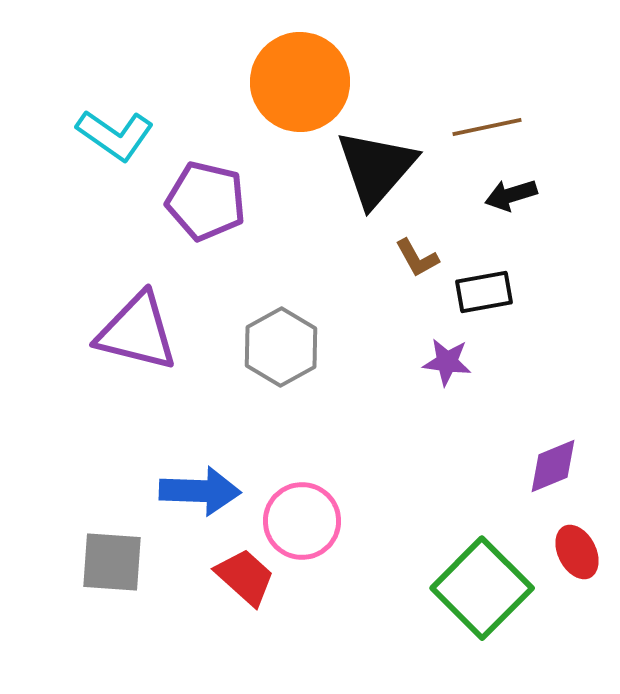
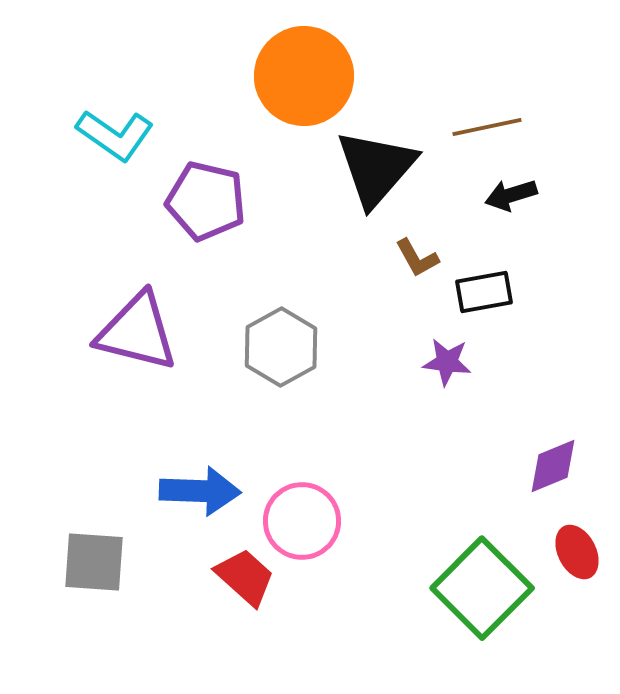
orange circle: moved 4 px right, 6 px up
gray square: moved 18 px left
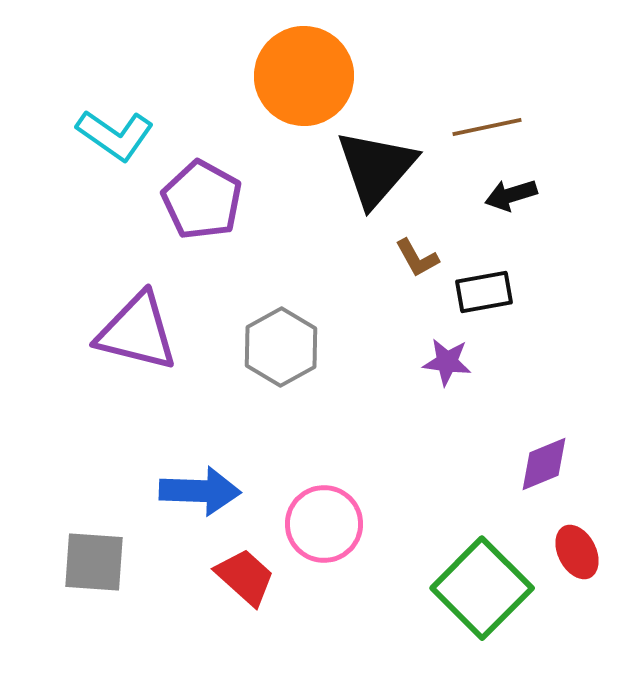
purple pentagon: moved 4 px left, 1 px up; rotated 16 degrees clockwise
purple diamond: moved 9 px left, 2 px up
pink circle: moved 22 px right, 3 px down
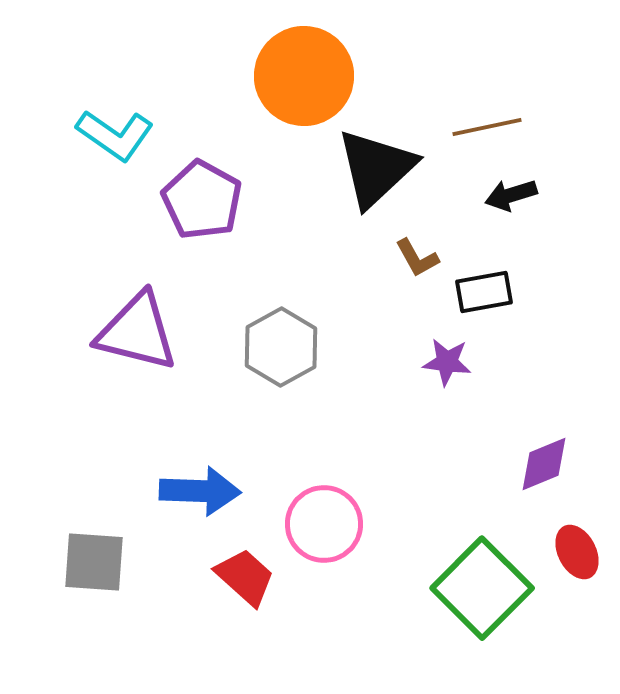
black triangle: rotated 6 degrees clockwise
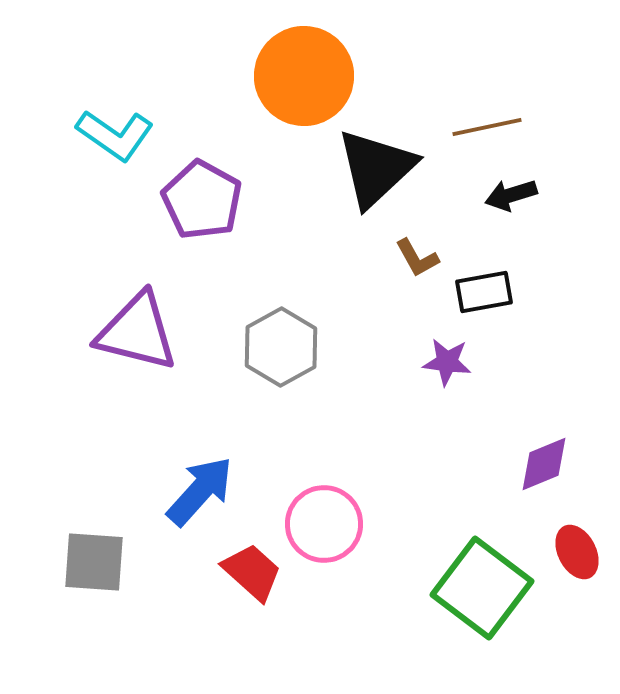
blue arrow: rotated 50 degrees counterclockwise
red trapezoid: moved 7 px right, 5 px up
green square: rotated 8 degrees counterclockwise
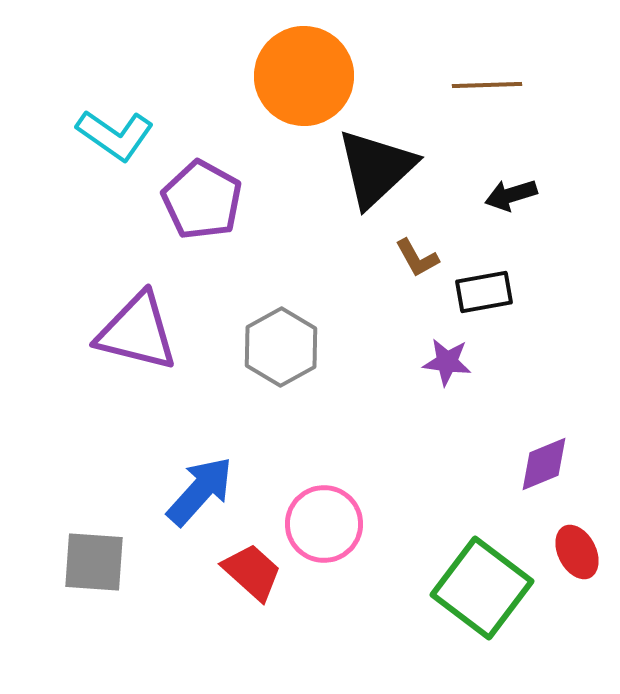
brown line: moved 42 px up; rotated 10 degrees clockwise
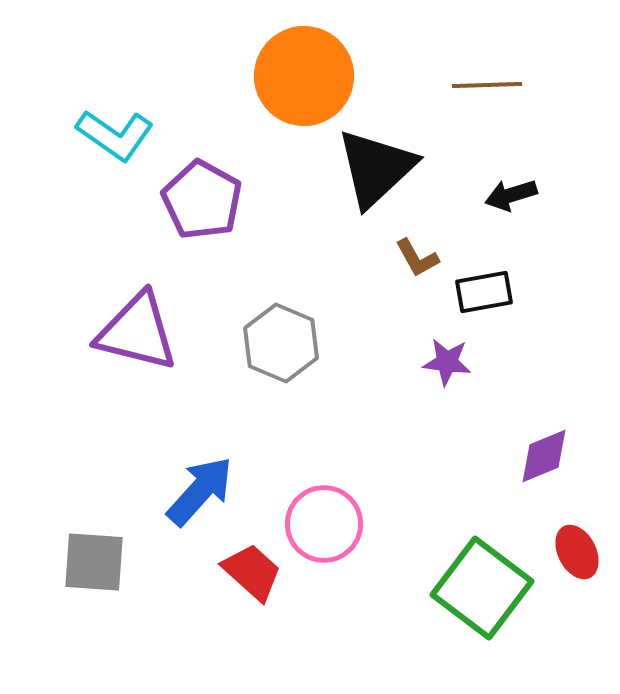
gray hexagon: moved 4 px up; rotated 8 degrees counterclockwise
purple diamond: moved 8 px up
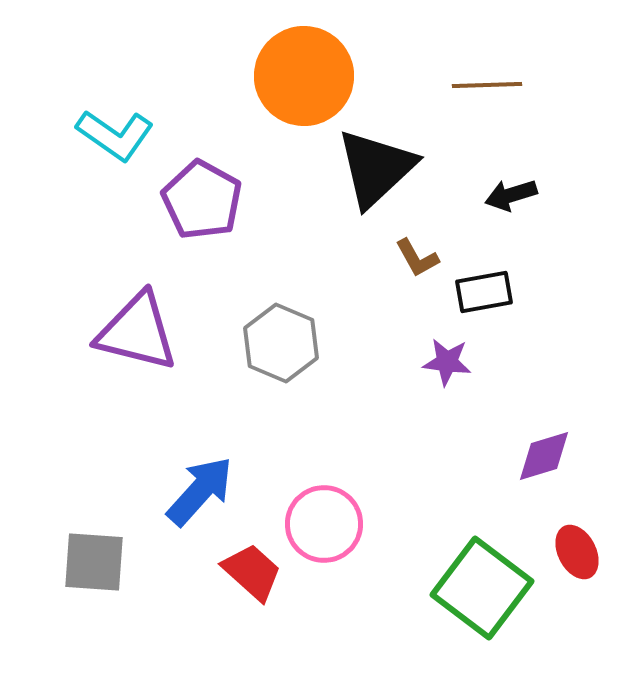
purple diamond: rotated 6 degrees clockwise
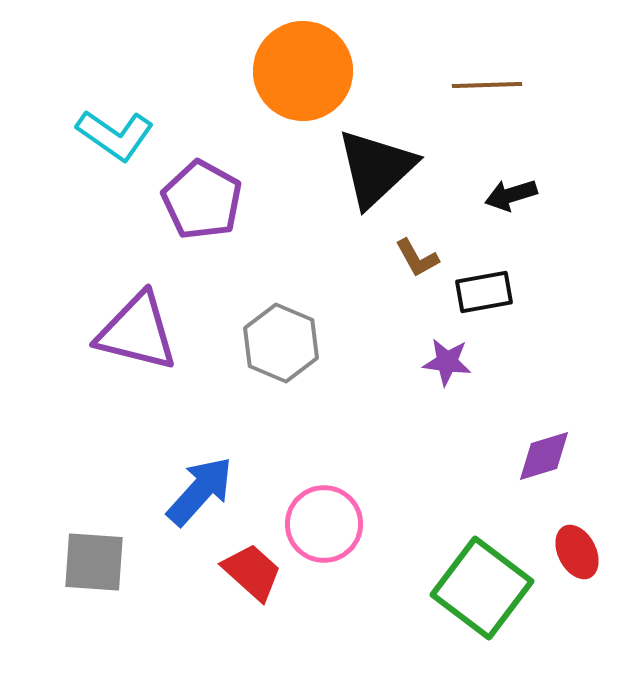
orange circle: moved 1 px left, 5 px up
